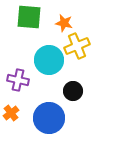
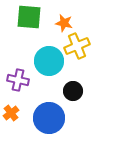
cyan circle: moved 1 px down
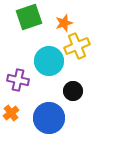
green square: rotated 24 degrees counterclockwise
orange star: rotated 30 degrees counterclockwise
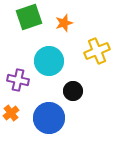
yellow cross: moved 20 px right, 5 px down
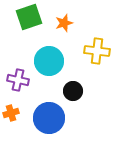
yellow cross: rotated 30 degrees clockwise
orange cross: rotated 21 degrees clockwise
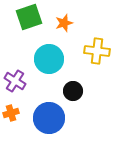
cyan circle: moved 2 px up
purple cross: moved 3 px left, 1 px down; rotated 20 degrees clockwise
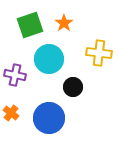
green square: moved 1 px right, 8 px down
orange star: rotated 18 degrees counterclockwise
yellow cross: moved 2 px right, 2 px down
purple cross: moved 6 px up; rotated 20 degrees counterclockwise
black circle: moved 4 px up
orange cross: rotated 35 degrees counterclockwise
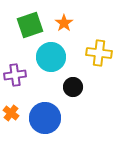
cyan circle: moved 2 px right, 2 px up
purple cross: rotated 20 degrees counterclockwise
blue circle: moved 4 px left
